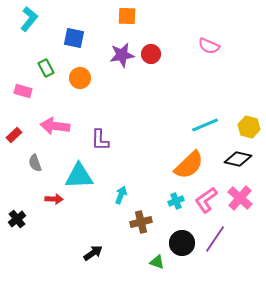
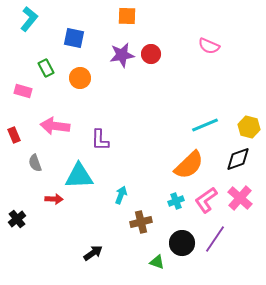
red rectangle: rotated 70 degrees counterclockwise
black diamond: rotated 32 degrees counterclockwise
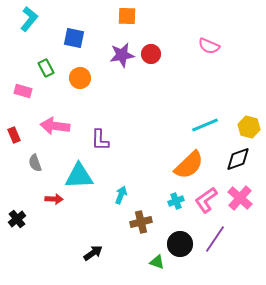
black circle: moved 2 px left, 1 px down
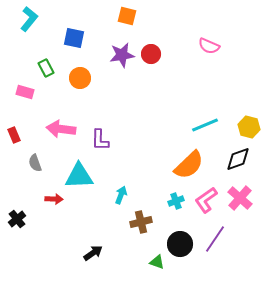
orange square: rotated 12 degrees clockwise
pink rectangle: moved 2 px right, 1 px down
pink arrow: moved 6 px right, 3 px down
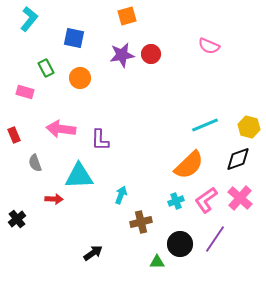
orange square: rotated 30 degrees counterclockwise
green triangle: rotated 21 degrees counterclockwise
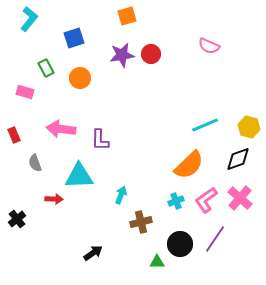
blue square: rotated 30 degrees counterclockwise
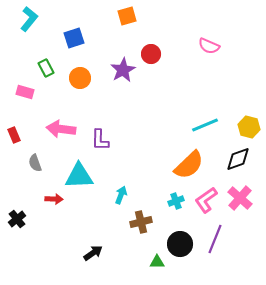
purple star: moved 1 px right, 15 px down; rotated 20 degrees counterclockwise
purple line: rotated 12 degrees counterclockwise
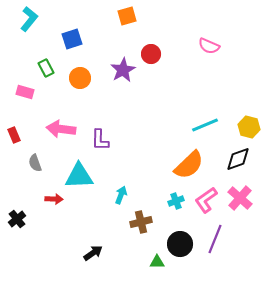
blue square: moved 2 px left, 1 px down
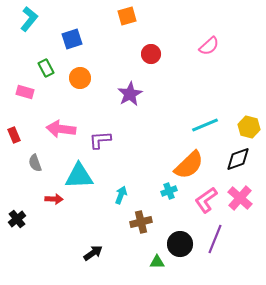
pink semicircle: rotated 65 degrees counterclockwise
purple star: moved 7 px right, 24 px down
purple L-shape: rotated 85 degrees clockwise
cyan cross: moved 7 px left, 10 px up
